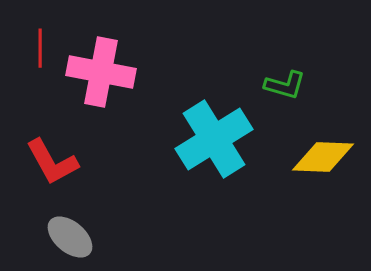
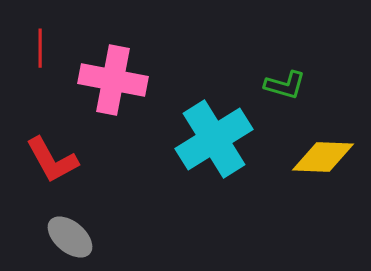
pink cross: moved 12 px right, 8 px down
red L-shape: moved 2 px up
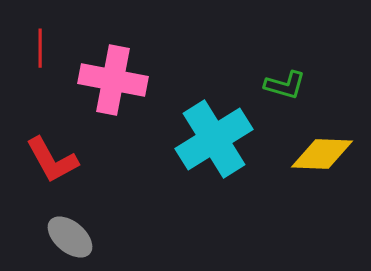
yellow diamond: moved 1 px left, 3 px up
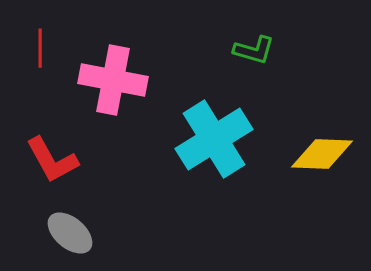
green L-shape: moved 31 px left, 35 px up
gray ellipse: moved 4 px up
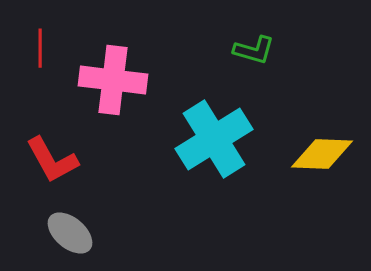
pink cross: rotated 4 degrees counterclockwise
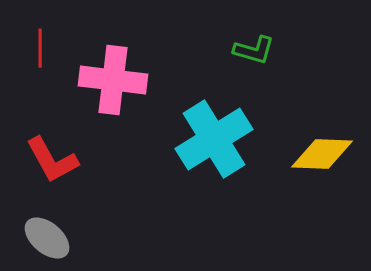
gray ellipse: moved 23 px left, 5 px down
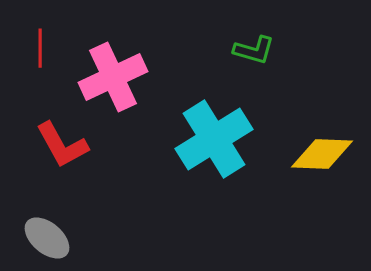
pink cross: moved 3 px up; rotated 32 degrees counterclockwise
red L-shape: moved 10 px right, 15 px up
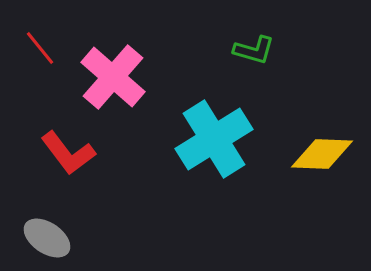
red line: rotated 39 degrees counterclockwise
pink cross: rotated 24 degrees counterclockwise
red L-shape: moved 6 px right, 8 px down; rotated 8 degrees counterclockwise
gray ellipse: rotated 6 degrees counterclockwise
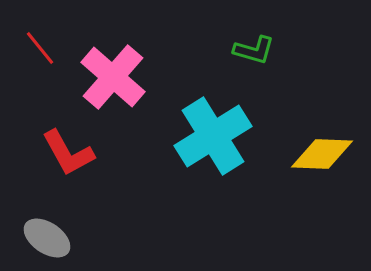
cyan cross: moved 1 px left, 3 px up
red L-shape: rotated 8 degrees clockwise
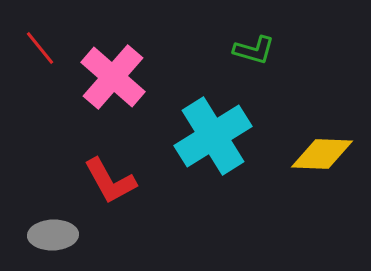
red L-shape: moved 42 px right, 28 px down
gray ellipse: moved 6 px right, 3 px up; rotated 36 degrees counterclockwise
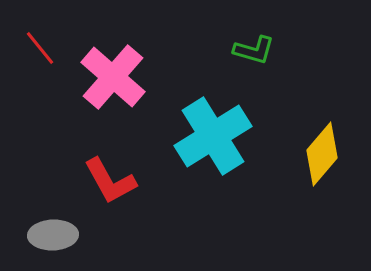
yellow diamond: rotated 52 degrees counterclockwise
